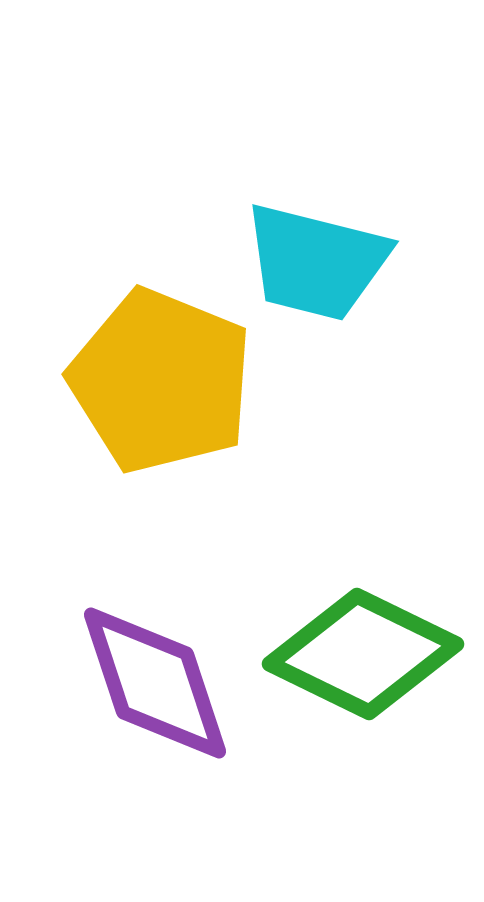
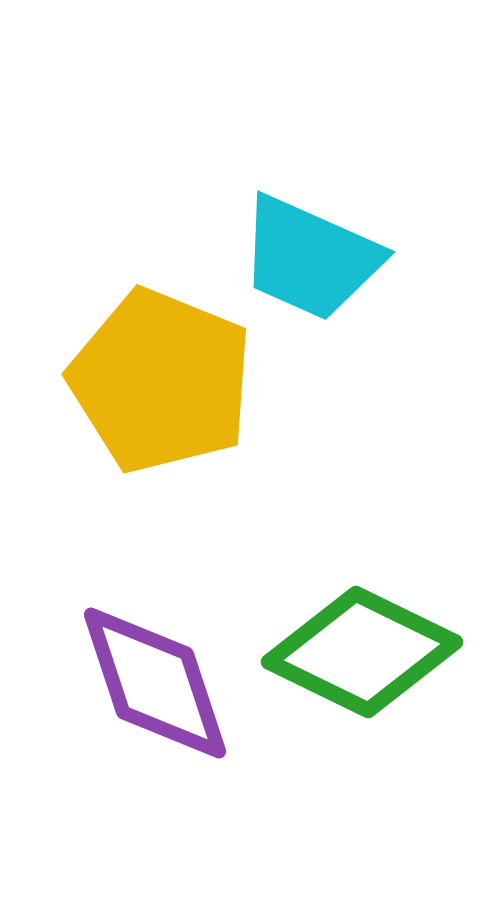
cyan trapezoid: moved 6 px left, 4 px up; rotated 10 degrees clockwise
green diamond: moved 1 px left, 2 px up
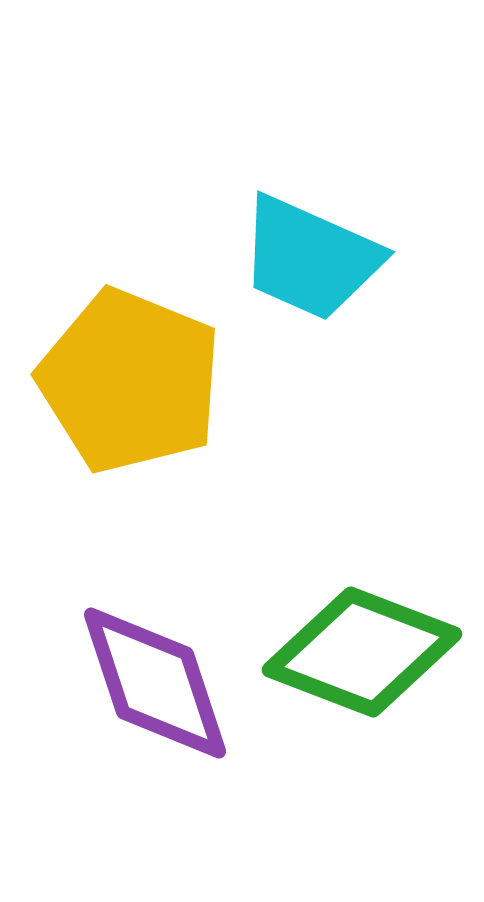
yellow pentagon: moved 31 px left
green diamond: rotated 5 degrees counterclockwise
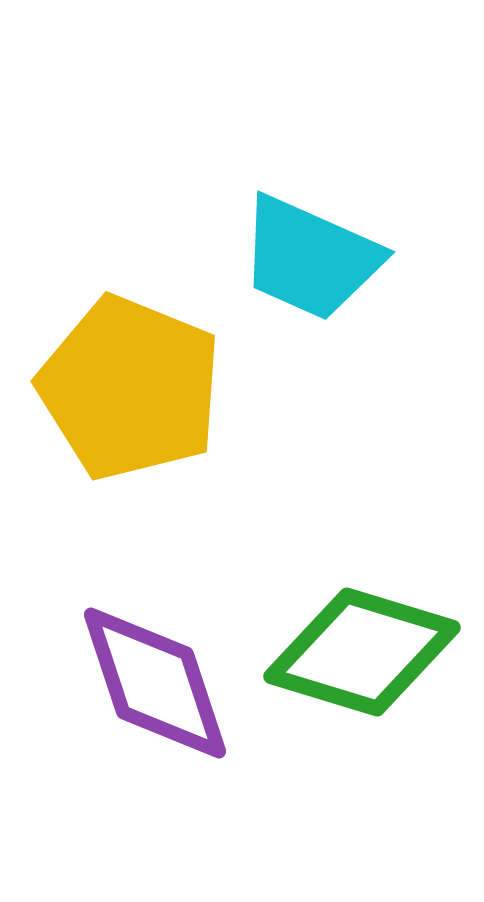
yellow pentagon: moved 7 px down
green diamond: rotated 4 degrees counterclockwise
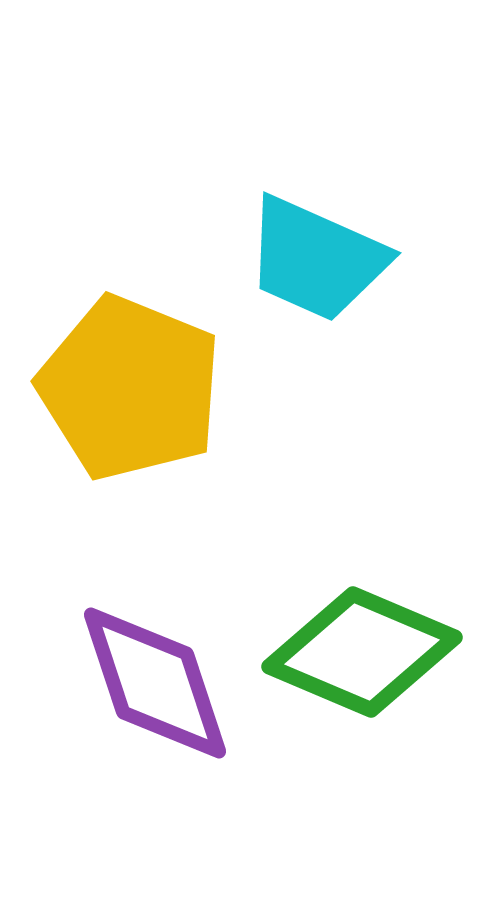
cyan trapezoid: moved 6 px right, 1 px down
green diamond: rotated 6 degrees clockwise
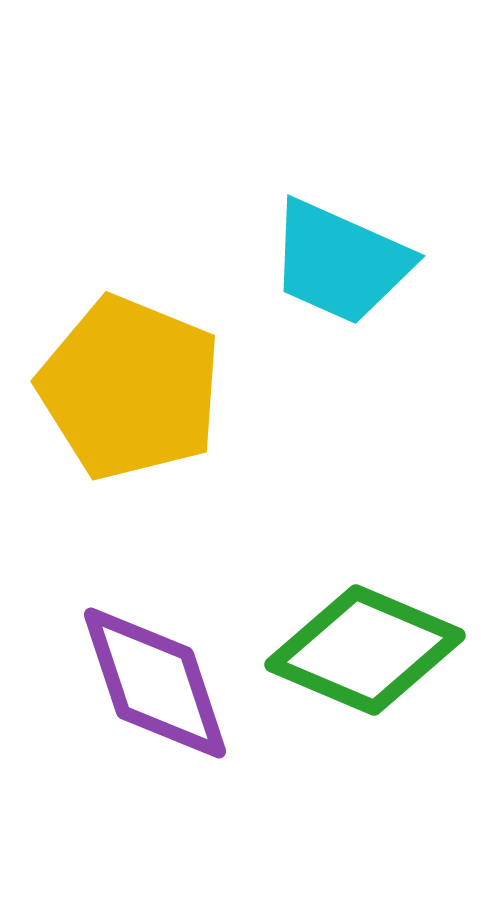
cyan trapezoid: moved 24 px right, 3 px down
green diamond: moved 3 px right, 2 px up
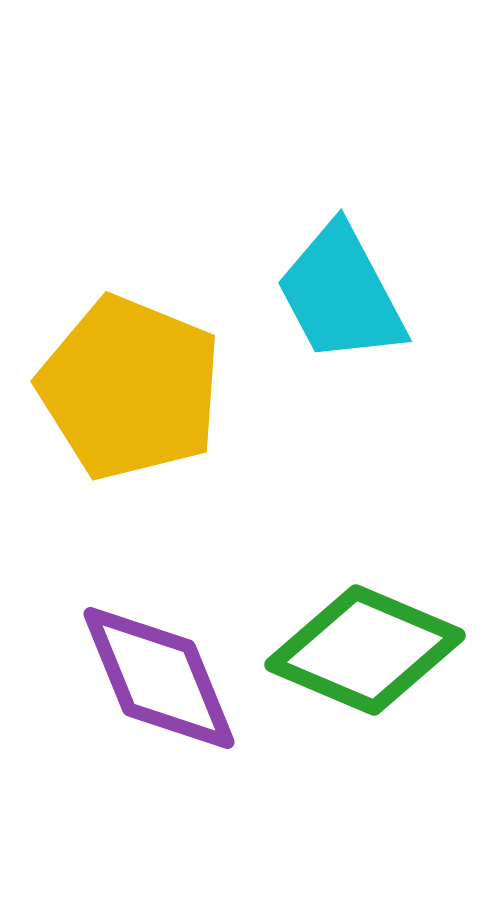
cyan trapezoid: moved 1 px right, 32 px down; rotated 38 degrees clockwise
purple diamond: moved 4 px right, 5 px up; rotated 4 degrees counterclockwise
